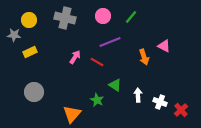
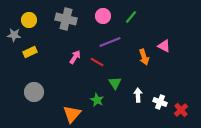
gray cross: moved 1 px right, 1 px down
green triangle: moved 2 px up; rotated 24 degrees clockwise
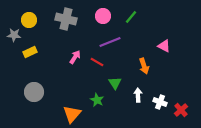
orange arrow: moved 9 px down
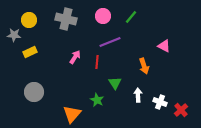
red line: rotated 64 degrees clockwise
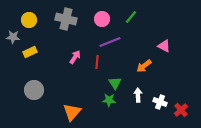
pink circle: moved 1 px left, 3 px down
gray star: moved 1 px left, 2 px down
orange arrow: rotated 70 degrees clockwise
gray circle: moved 2 px up
green star: moved 12 px right; rotated 24 degrees counterclockwise
orange triangle: moved 2 px up
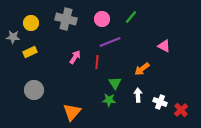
yellow circle: moved 2 px right, 3 px down
orange arrow: moved 2 px left, 3 px down
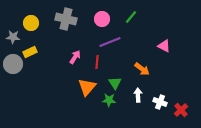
orange arrow: rotated 105 degrees counterclockwise
gray circle: moved 21 px left, 26 px up
orange triangle: moved 15 px right, 25 px up
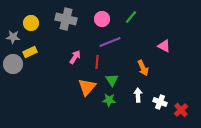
orange arrow: moved 1 px right, 1 px up; rotated 28 degrees clockwise
green triangle: moved 3 px left, 3 px up
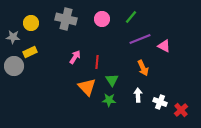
purple line: moved 30 px right, 3 px up
gray circle: moved 1 px right, 2 px down
orange triangle: rotated 24 degrees counterclockwise
